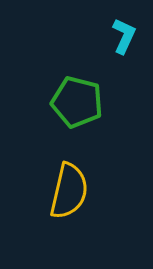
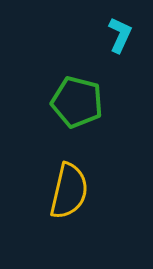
cyan L-shape: moved 4 px left, 1 px up
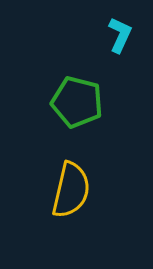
yellow semicircle: moved 2 px right, 1 px up
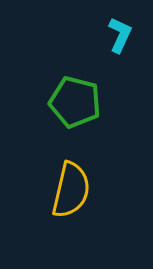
green pentagon: moved 2 px left
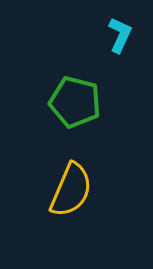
yellow semicircle: rotated 10 degrees clockwise
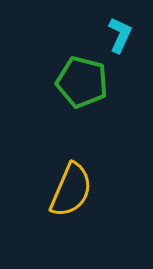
green pentagon: moved 7 px right, 20 px up
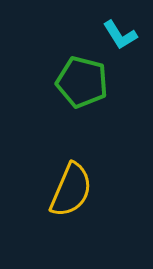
cyan L-shape: rotated 123 degrees clockwise
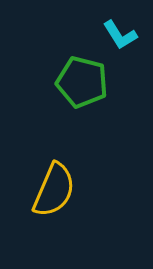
yellow semicircle: moved 17 px left
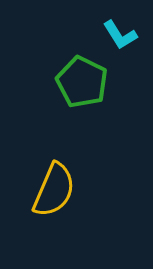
green pentagon: rotated 12 degrees clockwise
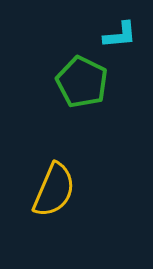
cyan L-shape: rotated 63 degrees counterclockwise
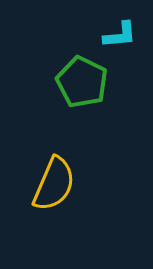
yellow semicircle: moved 6 px up
